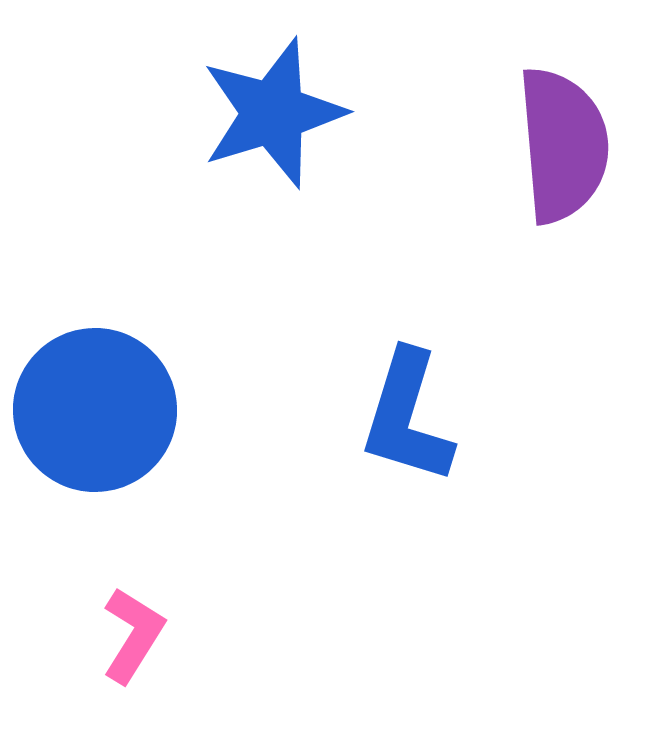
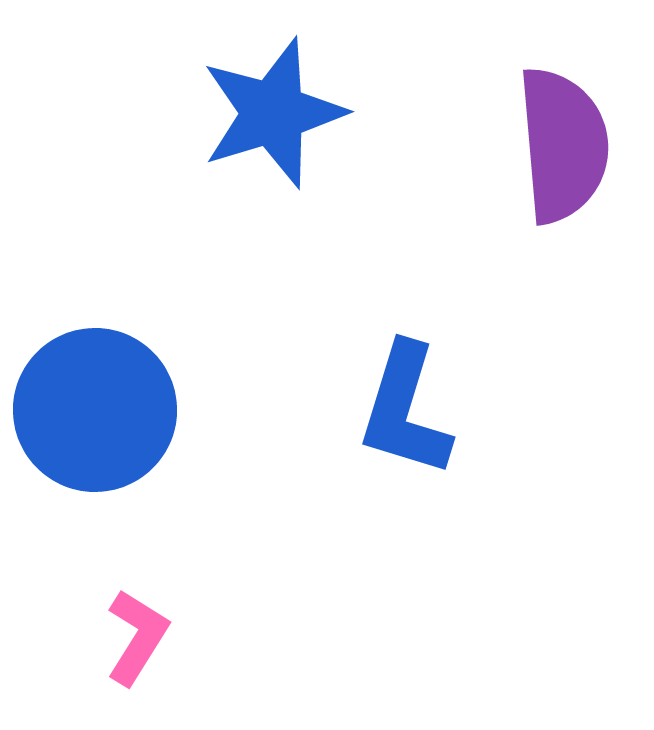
blue L-shape: moved 2 px left, 7 px up
pink L-shape: moved 4 px right, 2 px down
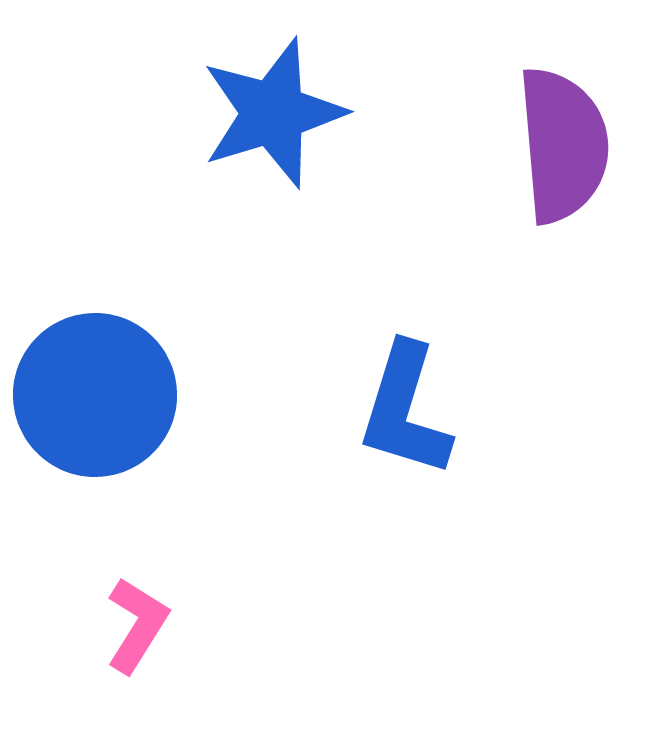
blue circle: moved 15 px up
pink L-shape: moved 12 px up
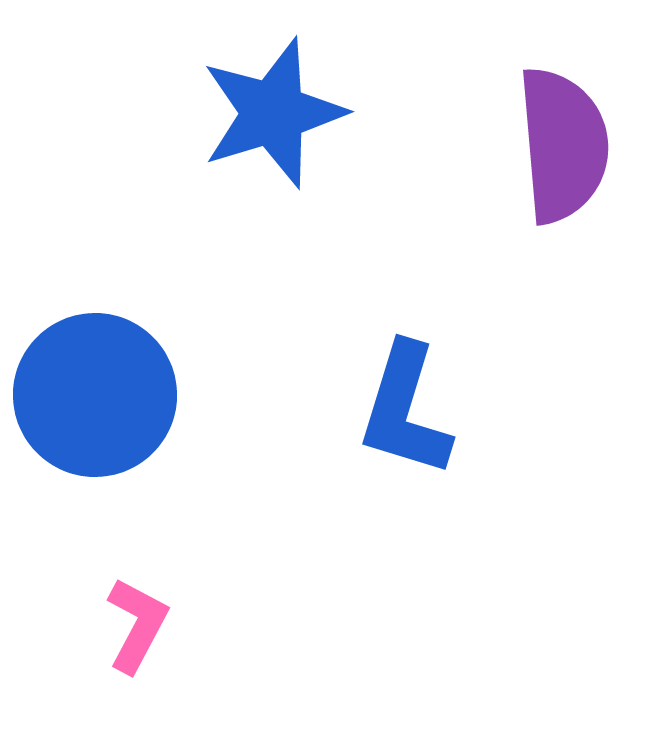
pink L-shape: rotated 4 degrees counterclockwise
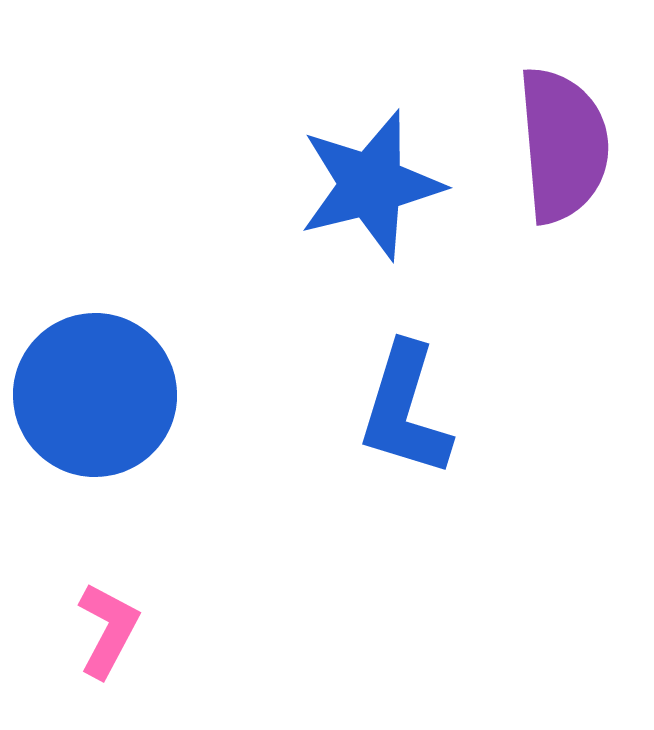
blue star: moved 98 px right, 72 px down; rotated 3 degrees clockwise
pink L-shape: moved 29 px left, 5 px down
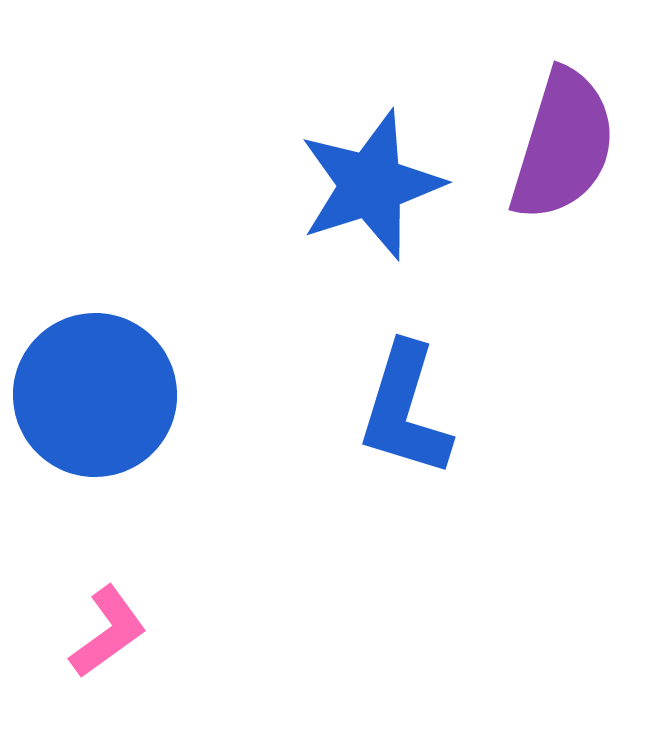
purple semicircle: rotated 22 degrees clockwise
blue star: rotated 4 degrees counterclockwise
pink L-shape: moved 2 px down; rotated 26 degrees clockwise
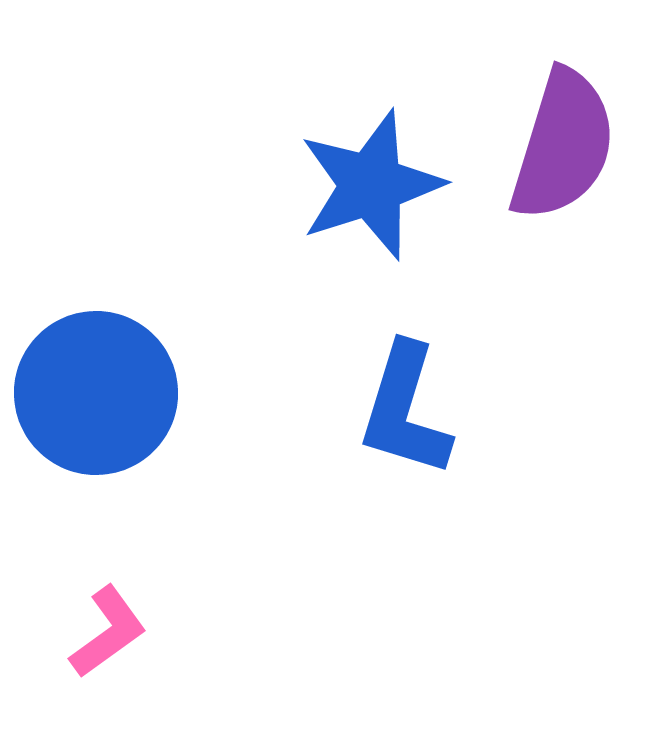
blue circle: moved 1 px right, 2 px up
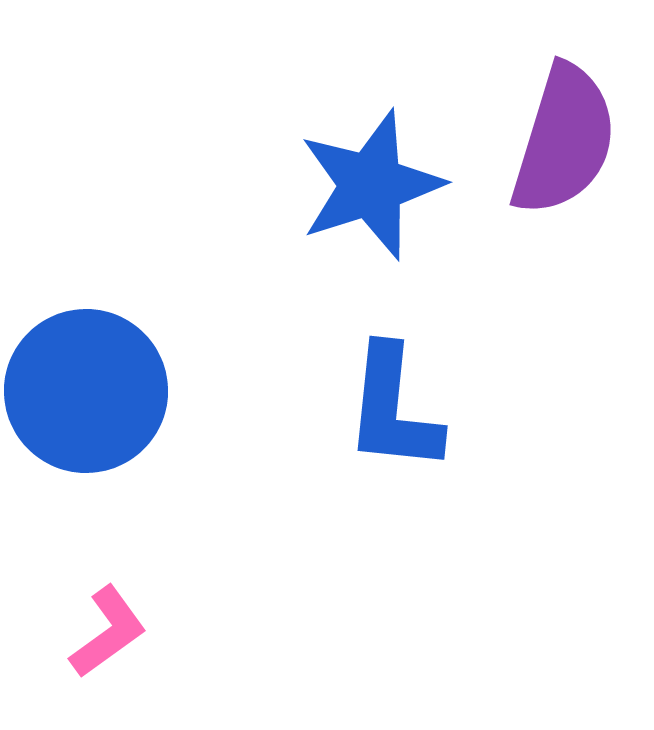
purple semicircle: moved 1 px right, 5 px up
blue circle: moved 10 px left, 2 px up
blue L-shape: moved 12 px left, 1 px up; rotated 11 degrees counterclockwise
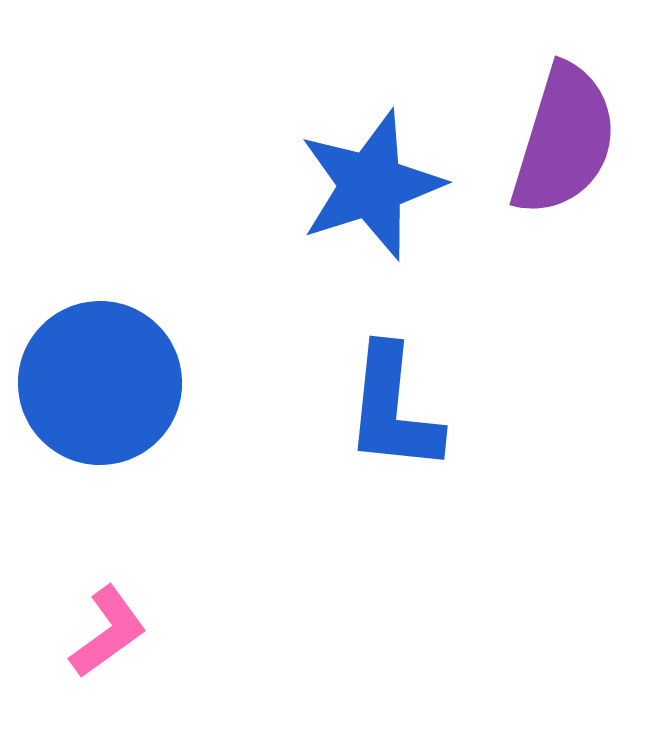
blue circle: moved 14 px right, 8 px up
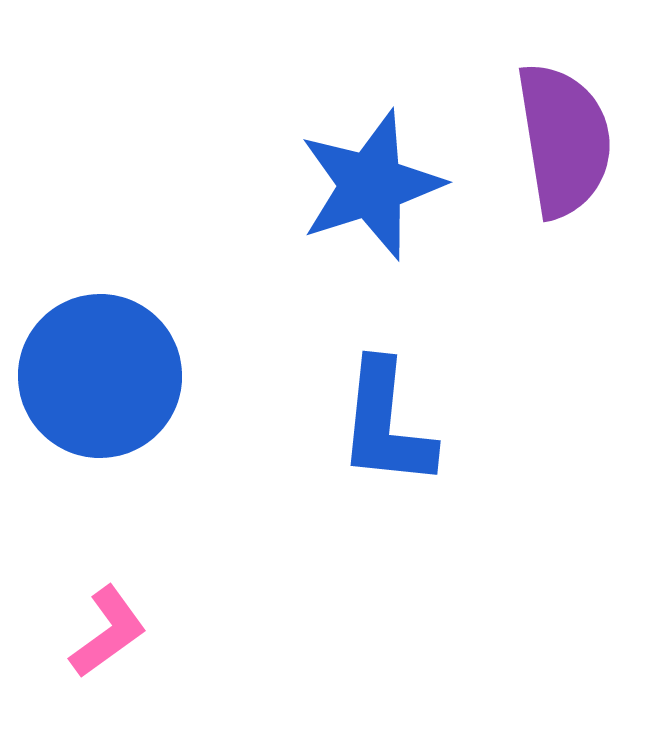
purple semicircle: rotated 26 degrees counterclockwise
blue circle: moved 7 px up
blue L-shape: moved 7 px left, 15 px down
